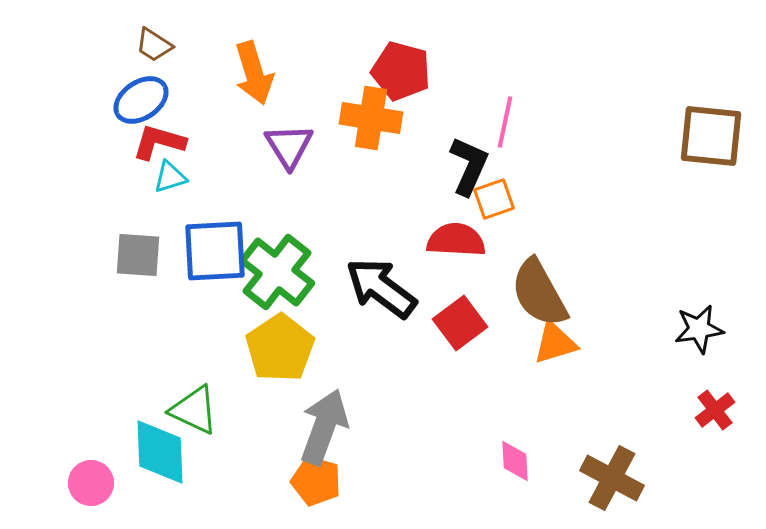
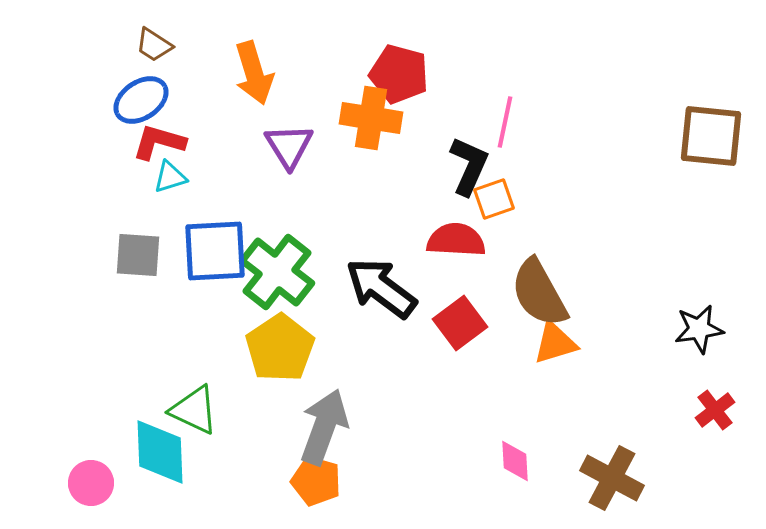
red pentagon: moved 2 px left, 3 px down
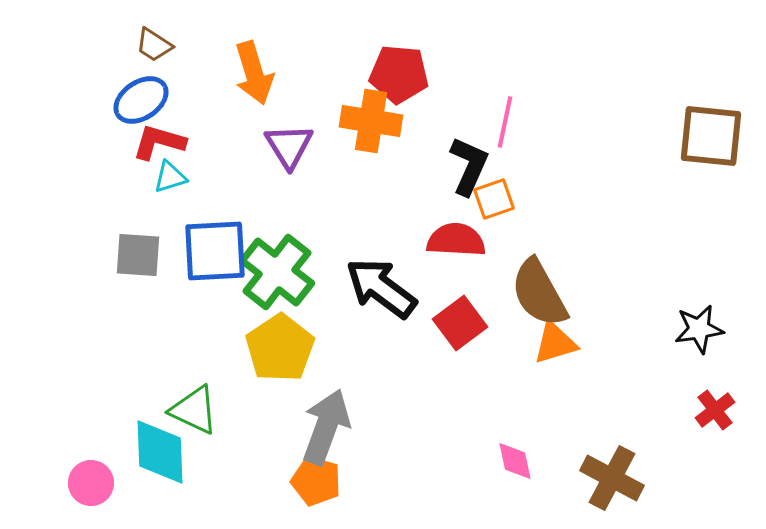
red pentagon: rotated 10 degrees counterclockwise
orange cross: moved 3 px down
gray arrow: moved 2 px right
pink diamond: rotated 9 degrees counterclockwise
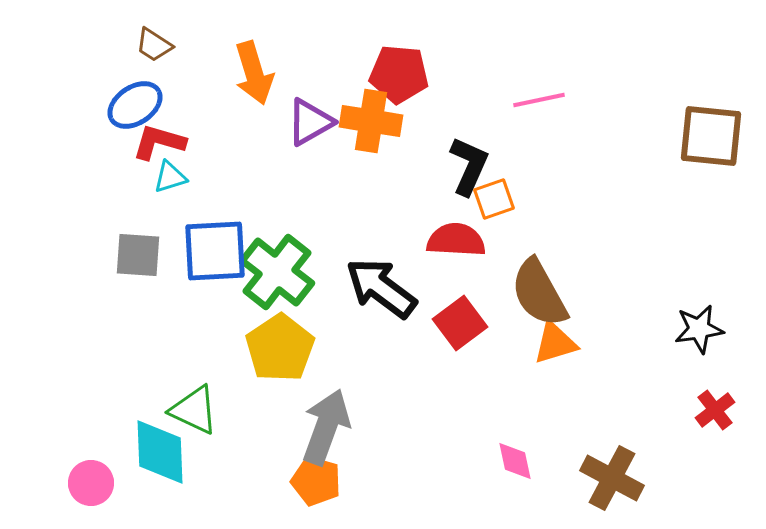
blue ellipse: moved 6 px left, 5 px down
pink line: moved 34 px right, 22 px up; rotated 66 degrees clockwise
purple triangle: moved 21 px right, 24 px up; rotated 32 degrees clockwise
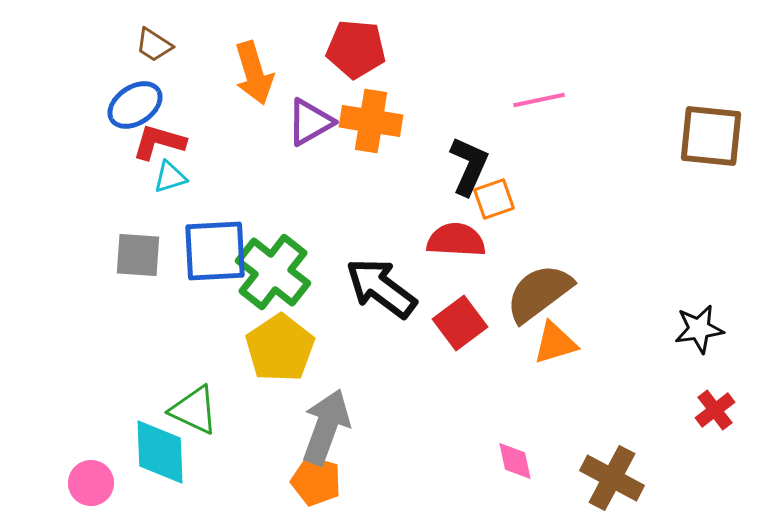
red pentagon: moved 43 px left, 25 px up
green cross: moved 4 px left
brown semicircle: rotated 82 degrees clockwise
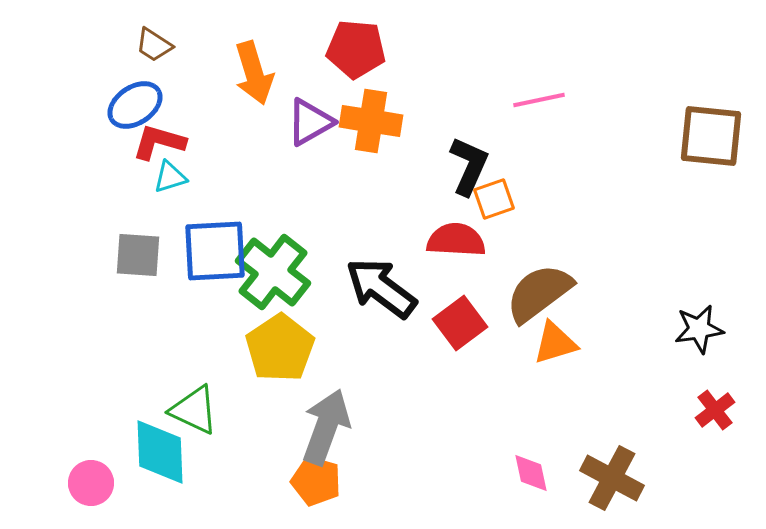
pink diamond: moved 16 px right, 12 px down
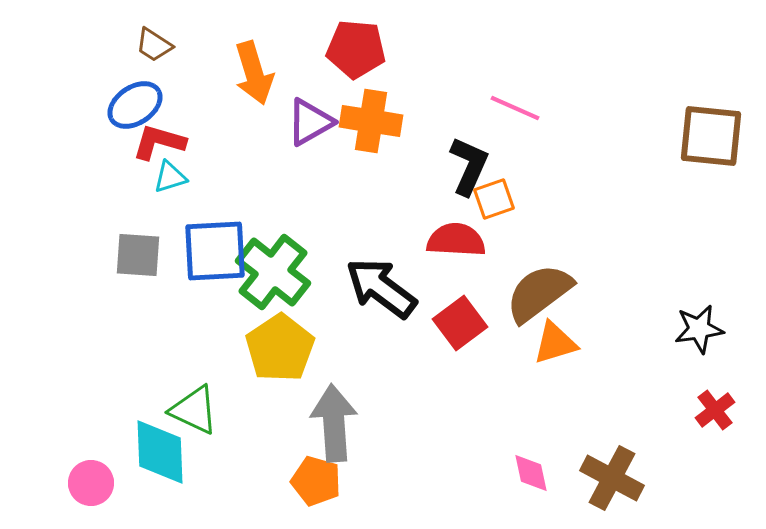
pink line: moved 24 px left, 8 px down; rotated 36 degrees clockwise
gray arrow: moved 8 px right, 4 px up; rotated 24 degrees counterclockwise
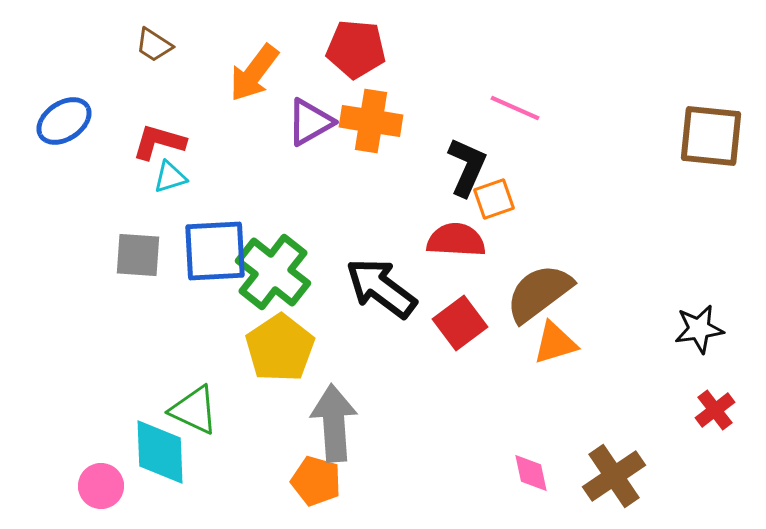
orange arrow: rotated 54 degrees clockwise
blue ellipse: moved 71 px left, 16 px down
black L-shape: moved 2 px left, 1 px down
brown cross: moved 2 px right, 2 px up; rotated 28 degrees clockwise
pink circle: moved 10 px right, 3 px down
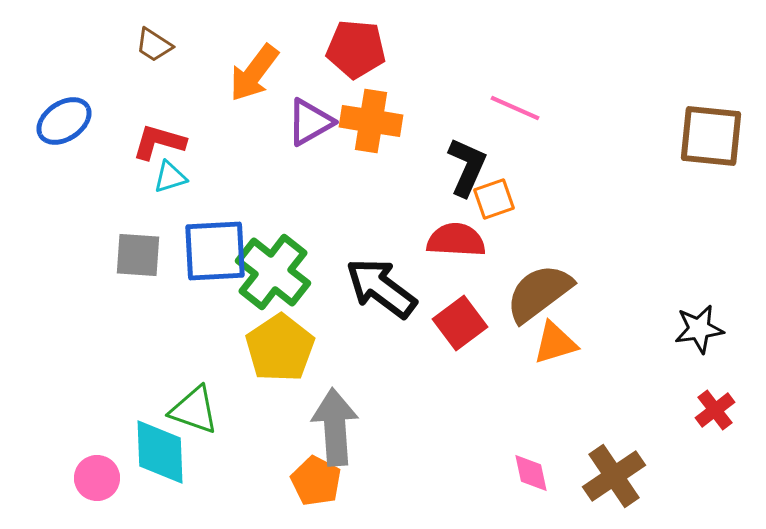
green triangle: rotated 6 degrees counterclockwise
gray arrow: moved 1 px right, 4 px down
orange pentagon: rotated 12 degrees clockwise
pink circle: moved 4 px left, 8 px up
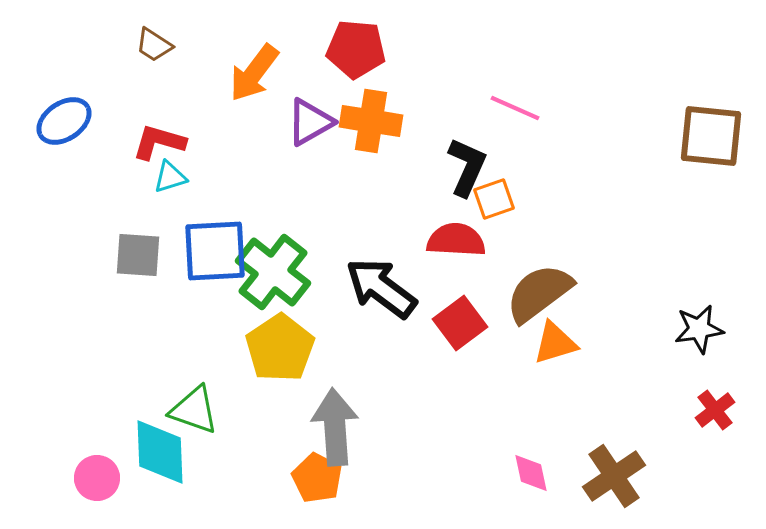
orange pentagon: moved 1 px right, 3 px up
